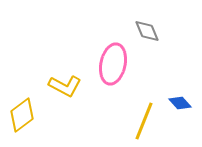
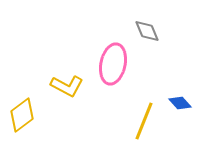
yellow L-shape: moved 2 px right
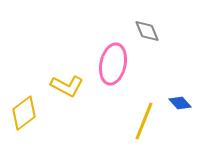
yellow diamond: moved 2 px right, 2 px up
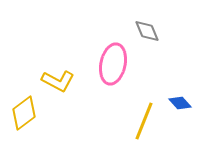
yellow L-shape: moved 9 px left, 5 px up
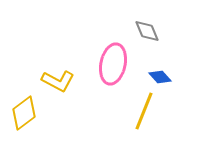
blue diamond: moved 20 px left, 26 px up
yellow line: moved 10 px up
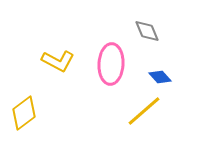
pink ellipse: moved 2 px left; rotated 9 degrees counterclockwise
yellow L-shape: moved 20 px up
yellow line: rotated 27 degrees clockwise
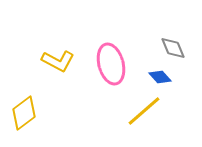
gray diamond: moved 26 px right, 17 px down
pink ellipse: rotated 18 degrees counterclockwise
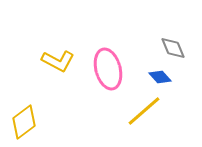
pink ellipse: moved 3 px left, 5 px down
yellow diamond: moved 9 px down
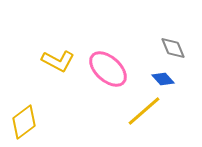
pink ellipse: rotated 33 degrees counterclockwise
blue diamond: moved 3 px right, 2 px down
